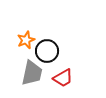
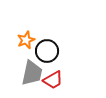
red trapezoid: moved 10 px left, 2 px down
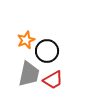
gray trapezoid: moved 3 px left, 1 px down
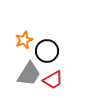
orange star: moved 2 px left
gray trapezoid: rotated 20 degrees clockwise
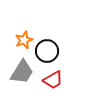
gray trapezoid: moved 7 px left, 2 px up
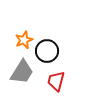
red trapezoid: moved 3 px right, 1 px down; rotated 135 degrees clockwise
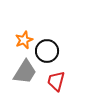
gray trapezoid: moved 3 px right
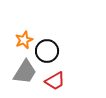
red trapezoid: moved 1 px left; rotated 135 degrees counterclockwise
